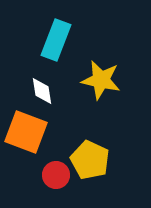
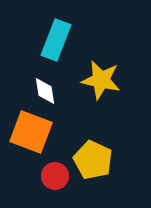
white diamond: moved 3 px right
orange square: moved 5 px right
yellow pentagon: moved 3 px right
red circle: moved 1 px left, 1 px down
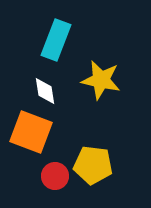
yellow pentagon: moved 5 px down; rotated 18 degrees counterclockwise
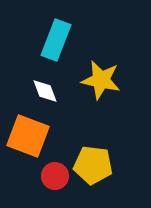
white diamond: rotated 12 degrees counterclockwise
orange square: moved 3 px left, 4 px down
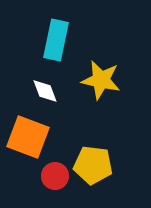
cyan rectangle: rotated 9 degrees counterclockwise
orange square: moved 1 px down
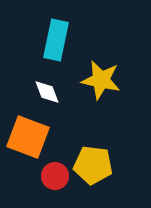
white diamond: moved 2 px right, 1 px down
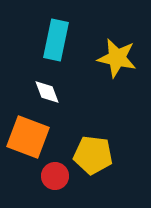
yellow star: moved 16 px right, 22 px up
yellow pentagon: moved 10 px up
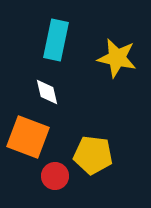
white diamond: rotated 8 degrees clockwise
